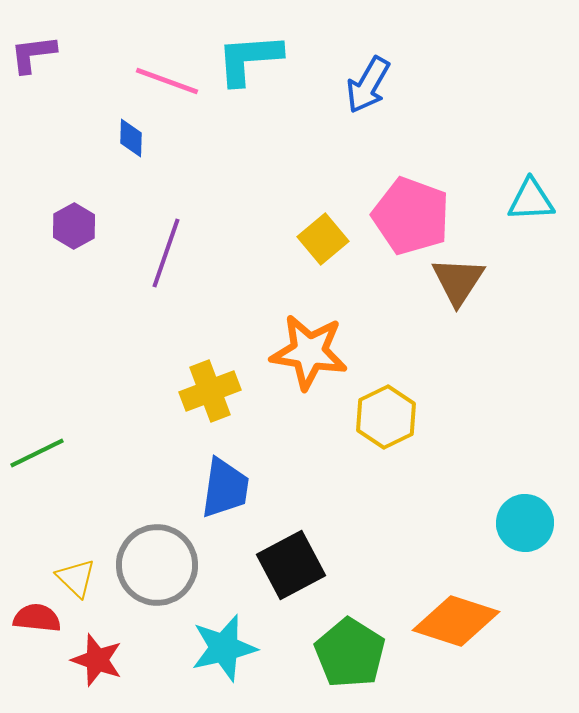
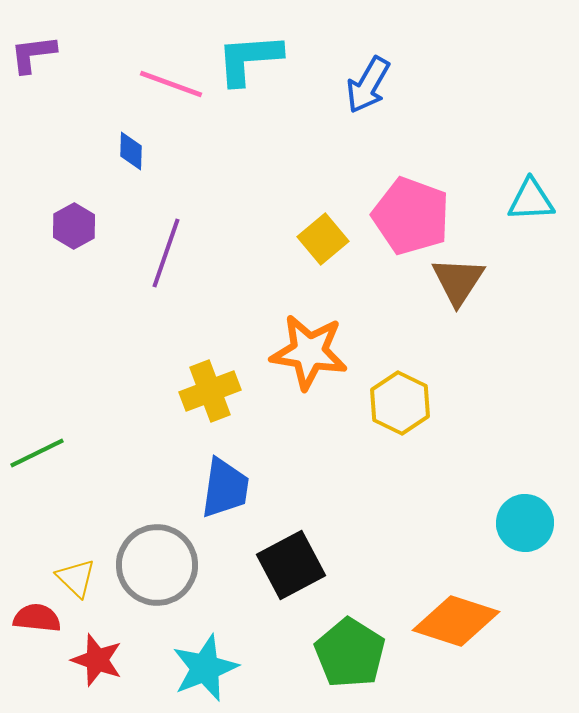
pink line: moved 4 px right, 3 px down
blue diamond: moved 13 px down
yellow hexagon: moved 14 px right, 14 px up; rotated 8 degrees counterclockwise
cyan star: moved 19 px left, 20 px down; rotated 8 degrees counterclockwise
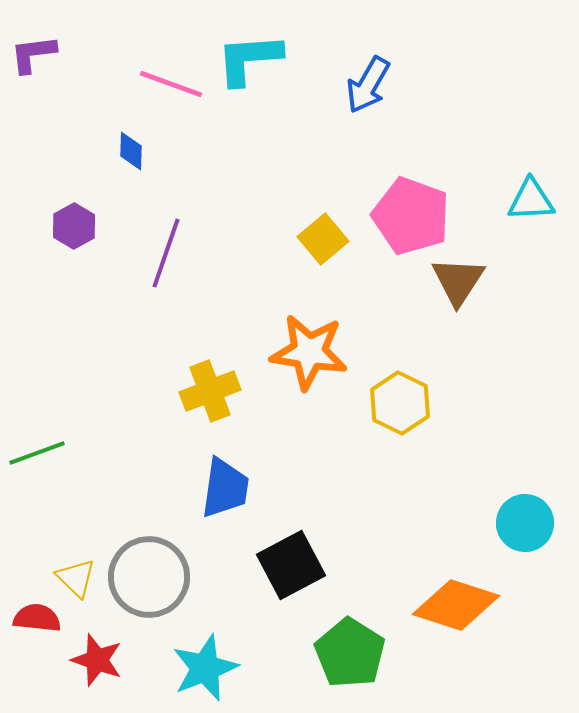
green line: rotated 6 degrees clockwise
gray circle: moved 8 px left, 12 px down
orange diamond: moved 16 px up
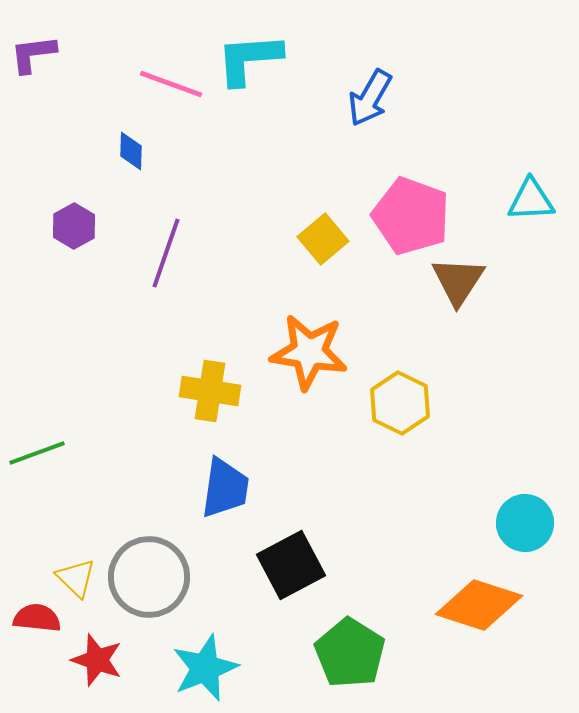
blue arrow: moved 2 px right, 13 px down
yellow cross: rotated 30 degrees clockwise
orange diamond: moved 23 px right
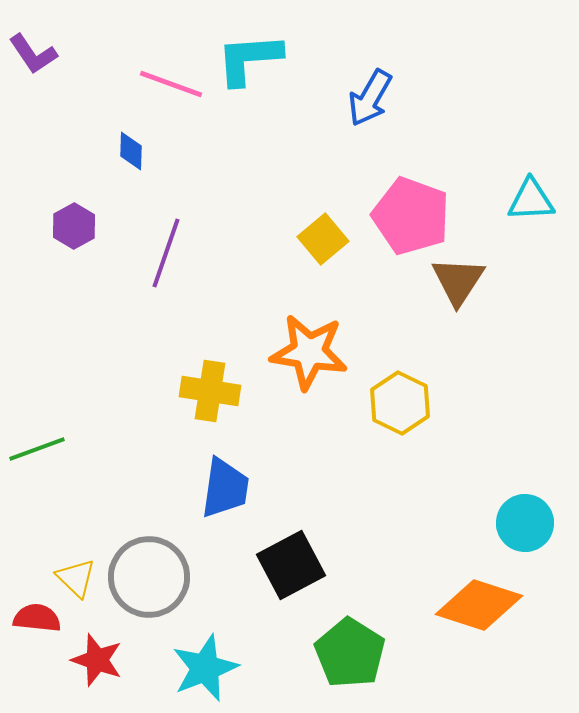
purple L-shape: rotated 117 degrees counterclockwise
green line: moved 4 px up
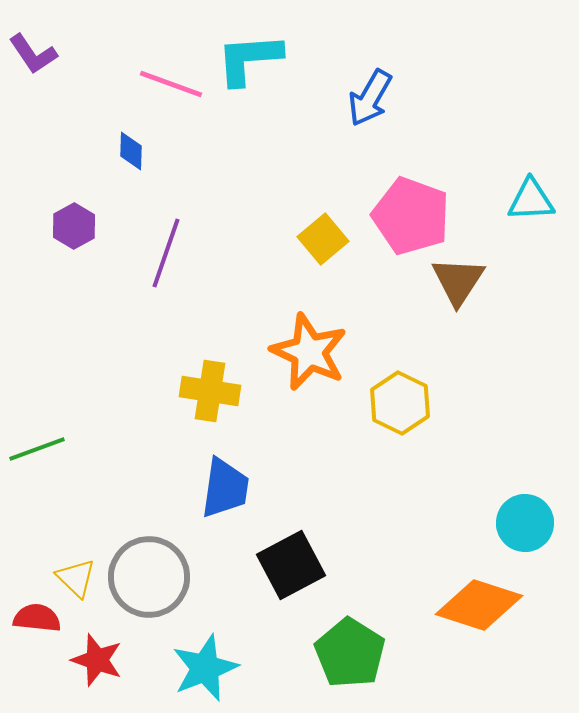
orange star: rotated 16 degrees clockwise
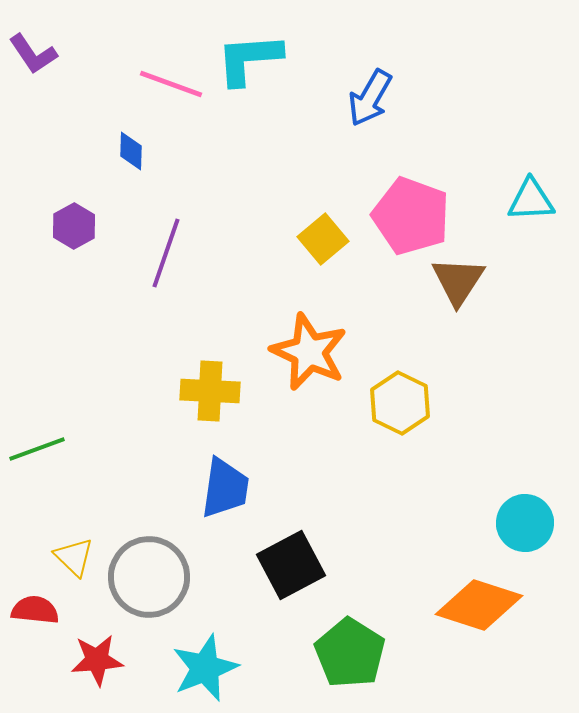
yellow cross: rotated 6 degrees counterclockwise
yellow triangle: moved 2 px left, 21 px up
red semicircle: moved 2 px left, 8 px up
red star: rotated 24 degrees counterclockwise
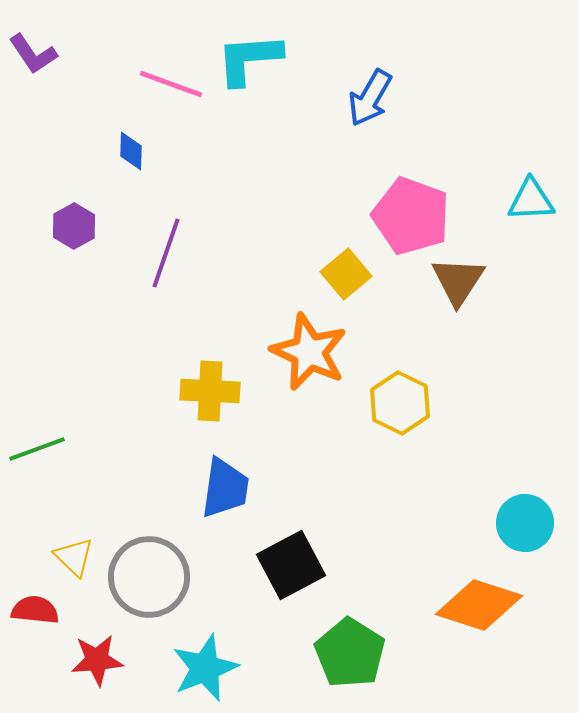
yellow square: moved 23 px right, 35 px down
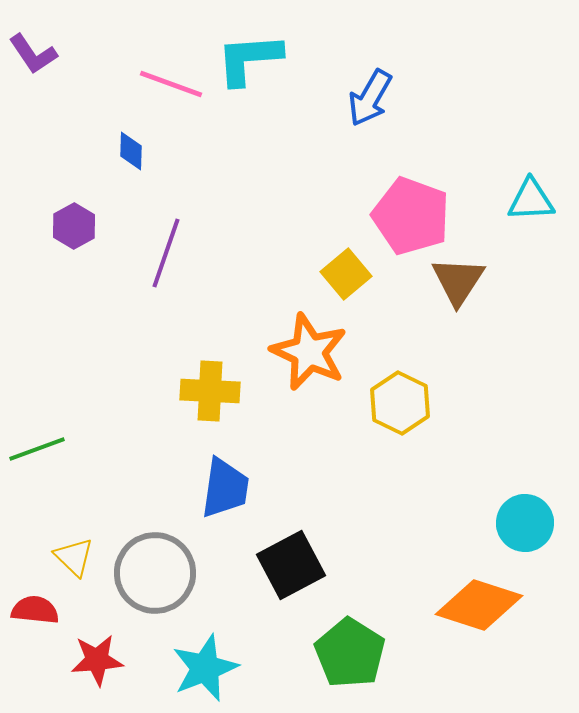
gray circle: moved 6 px right, 4 px up
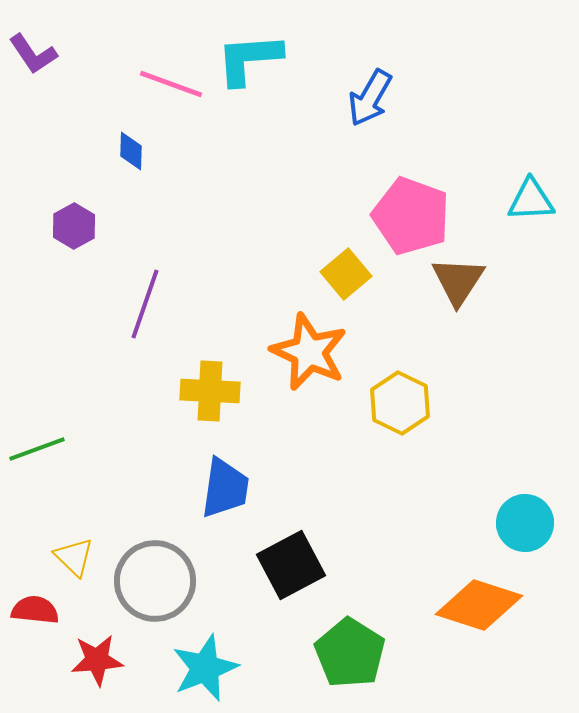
purple line: moved 21 px left, 51 px down
gray circle: moved 8 px down
